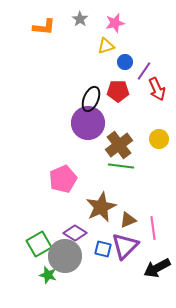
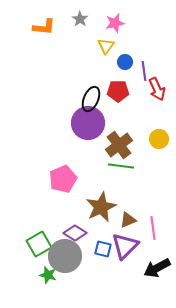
yellow triangle: rotated 36 degrees counterclockwise
purple line: rotated 42 degrees counterclockwise
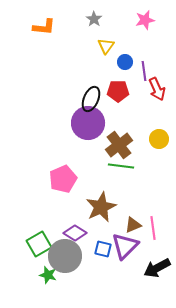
gray star: moved 14 px right
pink star: moved 30 px right, 3 px up
brown triangle: moved 5 px right, 5 px down
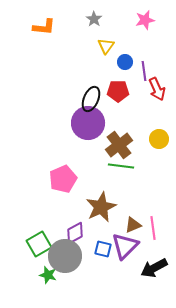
purple diamond: rotated 60 degrees counterclockwise
black arrow: moved 3 px left
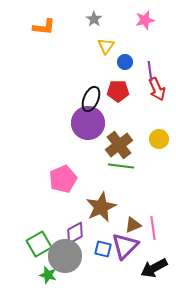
purple line: moved 6 px right
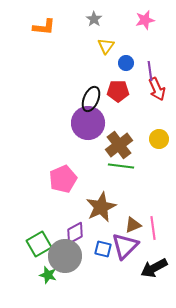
blue circle: moved 1 px right, 1 px down
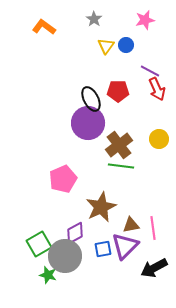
orange L-shape: rotated 150 degrees counterclockwise
blue circle: moved 18 px up
purple line: rotated 54 degrees counterclockwise
black ellipse: rotated 50 degrees counterclockwise
brown triangle: moved 2 px left; rotated 12 degrees clockwise
blue square: rotated 24 degrees counterclockwise
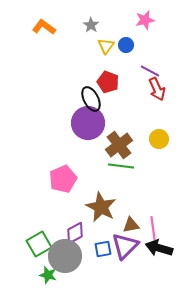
gray star: moved 3 px left, 6 px down
red pentagon: moved 10 px left, 9 px up; rotated 20 degrees clockwise
brown star: rotated 20 degrees counterclockwise
black arrow: moved 5 px right, 20 px up; rotated 44 degrees clockwise
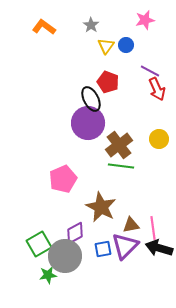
green star: rotated 24 degrees counterclockwise
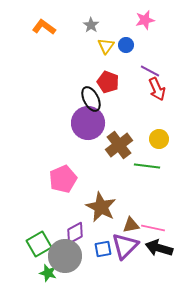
green line: moved 26 px right
pink line: rotated 70 degrees counterclockwise
green star: moved 2 px up; rotated 24 degrees clockwise
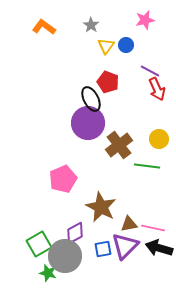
brown triangle: moved 2 px left, 1 px up
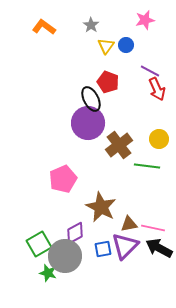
black arrow: rotated 12 degrees clockwise
